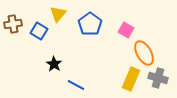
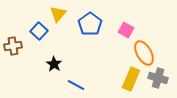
brown cross: moved 22 px down
blue square: rotated 12 degrees clockwise
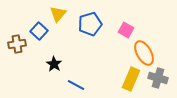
blue pentagon: rotated 20 degrees clockwise
brown cross: moved 4 px right, 2 px up
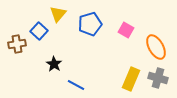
orange ellipse: moved 12 px right, 6 px up
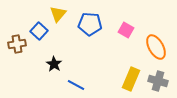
blue pentagon: rotated 20 degrees clockwise
gray cross: moved 3 px down
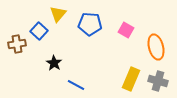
orange ellipse: rotated 15 degrees clockwise
black star: moved 1 px up
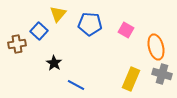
gray cross: moved 4 px right, 7 px up
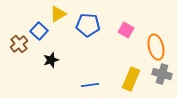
yellow triangle: rotated 18 degrees clockwise
blue pentagon: moved 2 px left, 1 px down
brown cross: moved 2 px right; rotated 30 degrees counterclockwise
black star: moved 3 px left, 3 px up; rotated 21 degrees clockwise
blue line: moved 14 px right; rotated 36 degrees counterclockwise
